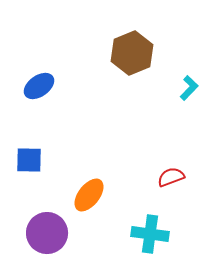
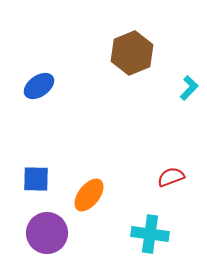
blue square: moved 7 px right, 19 px down
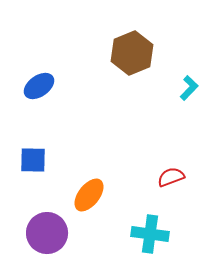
blue square: moved 3 px left, 19 px up
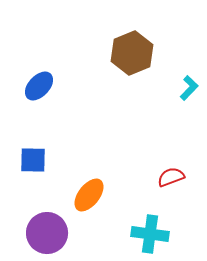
blue ellipse: rotated 12 degrees counterclockwise
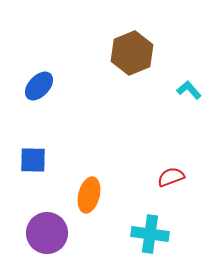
cyan L-shape: moved 2 px down; rotated 85 degrees counterclockwise
orange ellipse: rotated 24 degrees counterclockwise
